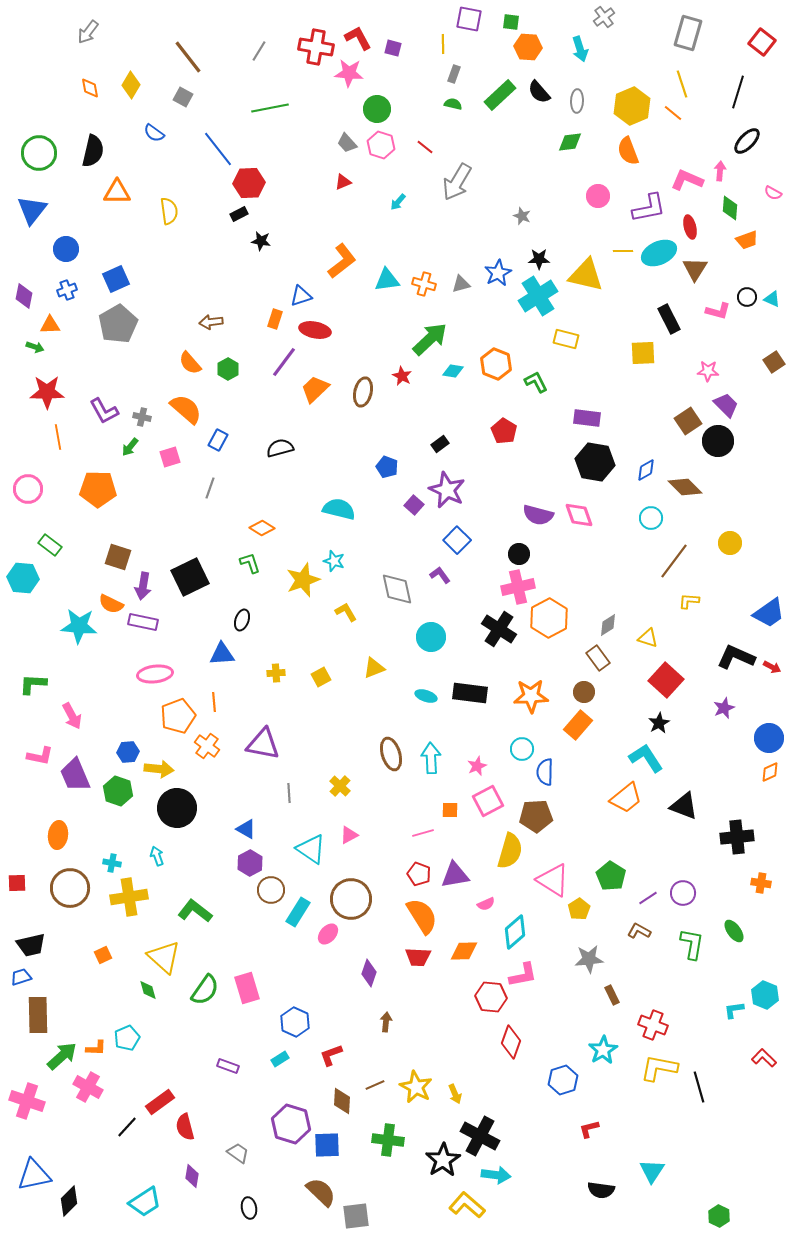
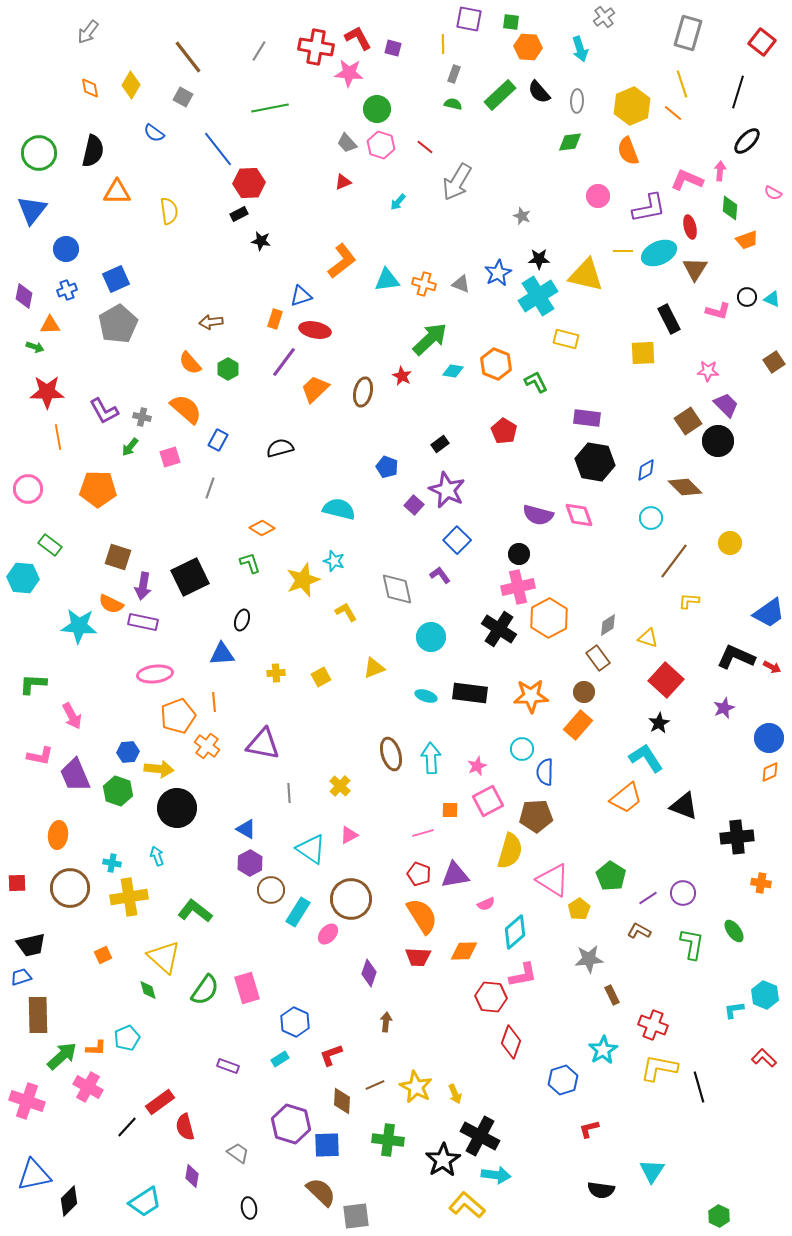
gray triangle at (461, 284): rotated 36 degrees clockwise
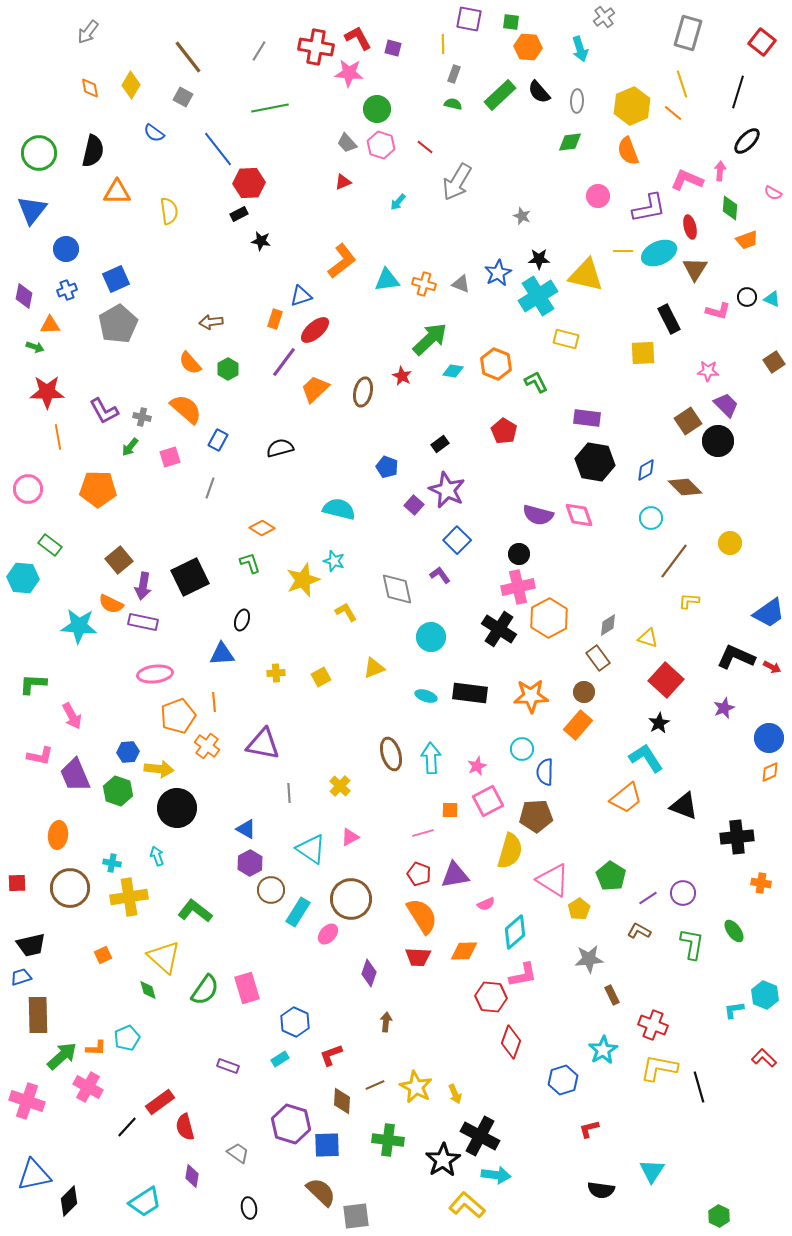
red ellipse at (315, 330): rotated 52 degrees counterclockwise
brown square at (118, 557): moved 1 px right, 3 px down; rotated 32 degrees clockwise
pink triangle at (349, 835): moved 1 px right, 2 px down
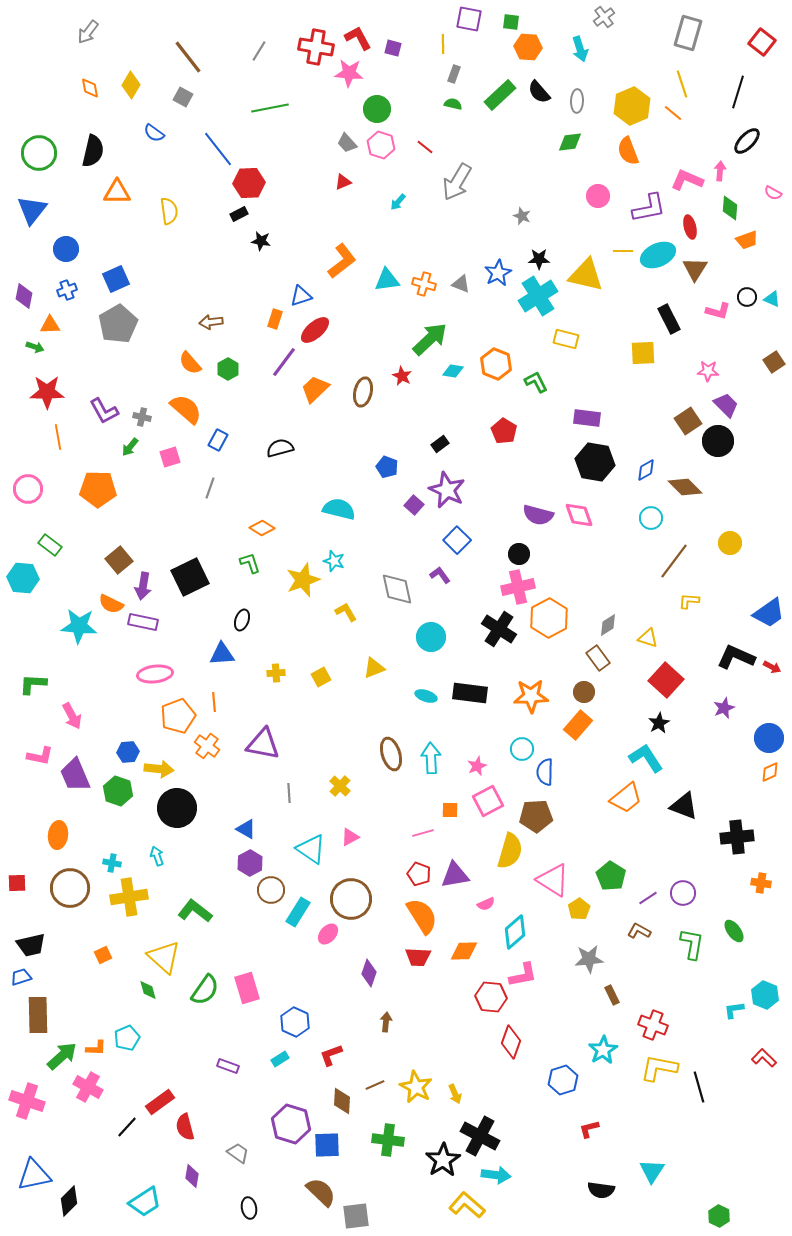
cyan ellipse at (659, 253): moved 1 px left, 2 px down
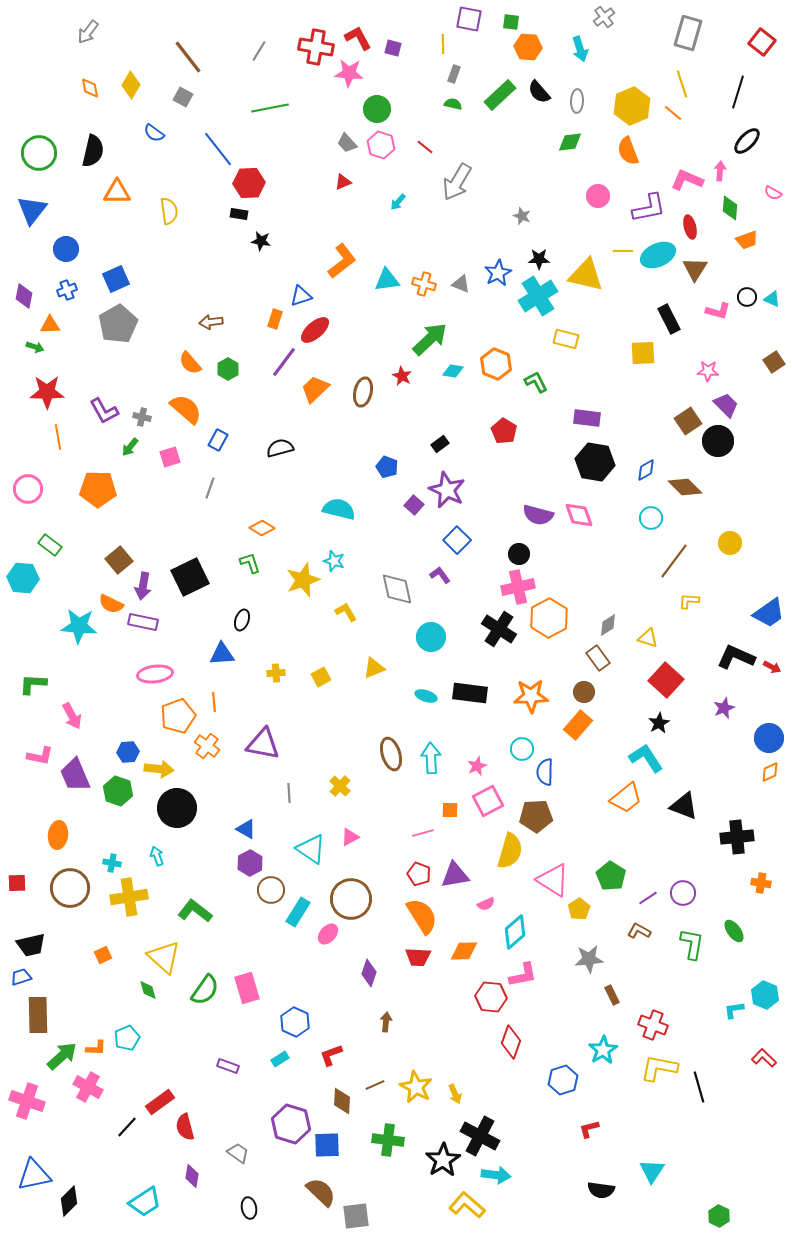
black rectangle at (239, 214): rotated 36 degrees clockwise
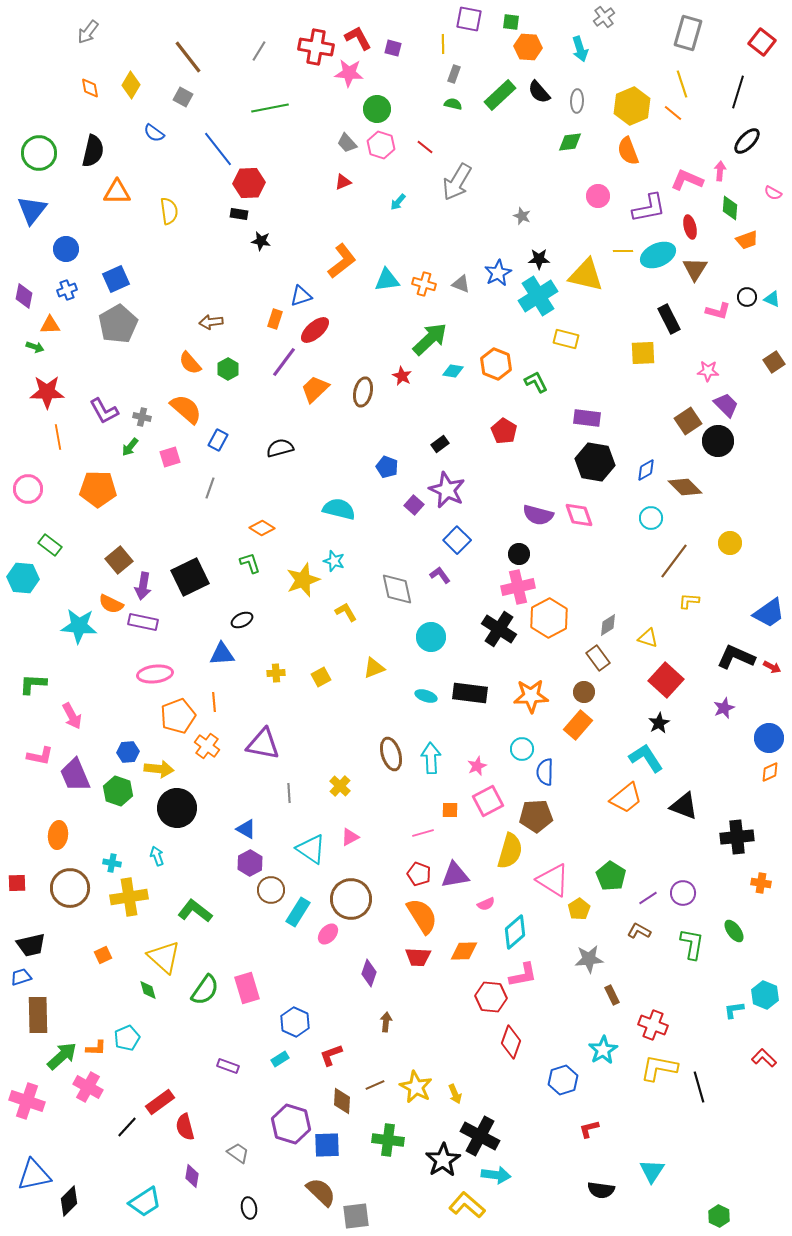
black ellipse at (242, 620): rotated 45 degrees clockwise
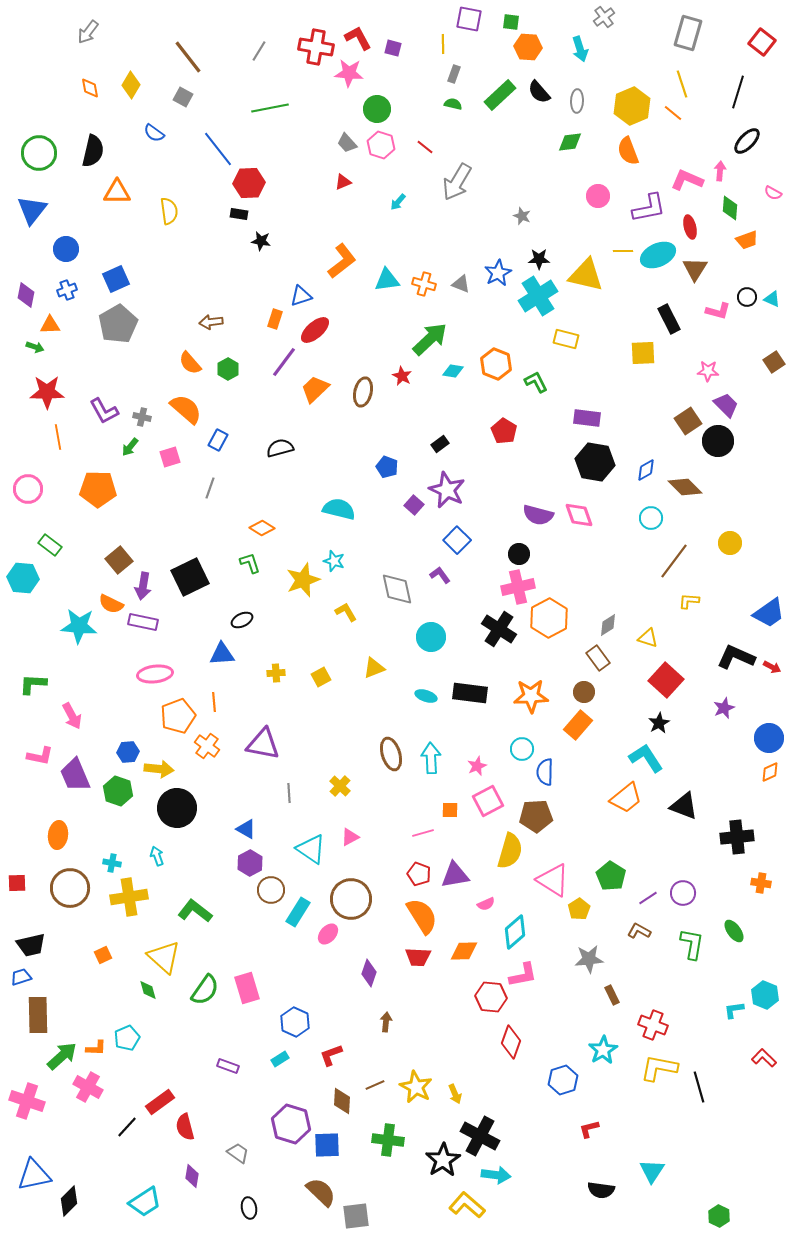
purple diamond at (24, 296): moved 2 px right, 1 px up
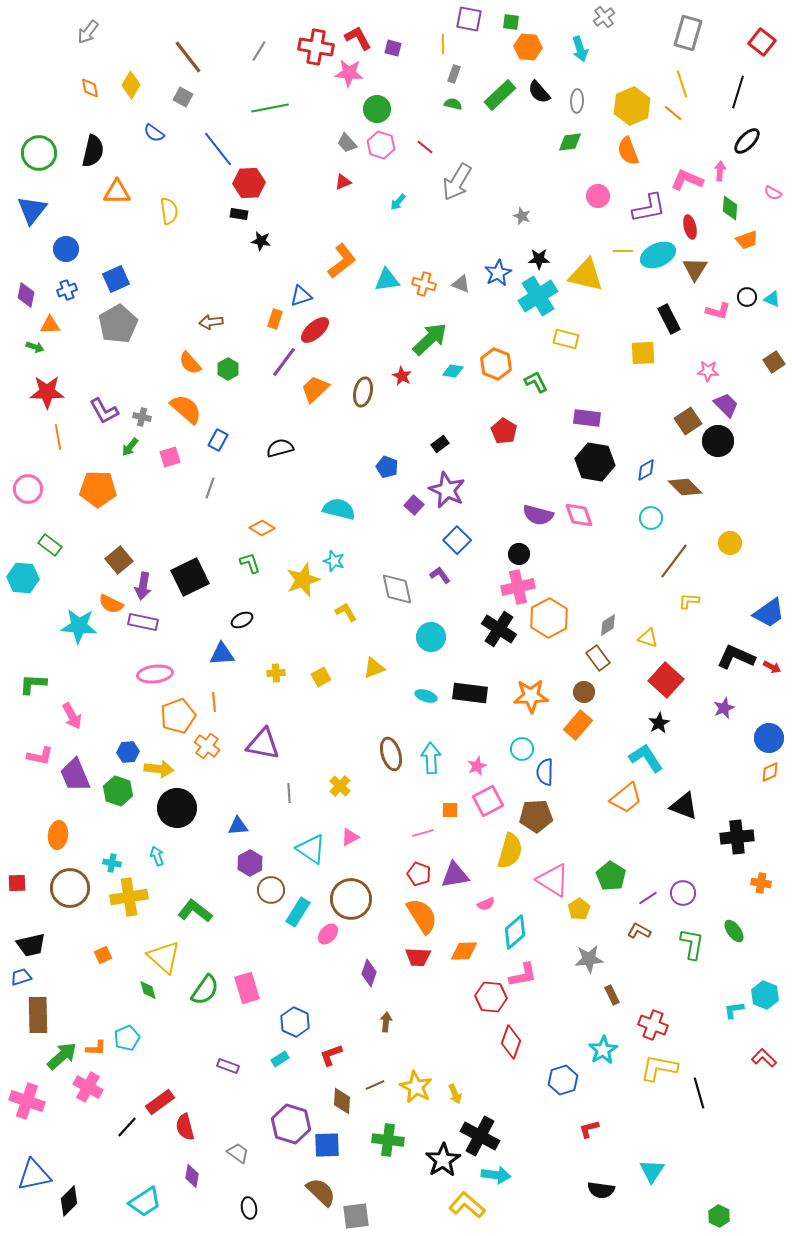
blue triangle at (246, 829): moved 8 px left, 3 px up; rotated 35 degrees counterclockwise
black line at (699, 1087): moved 6 px down
